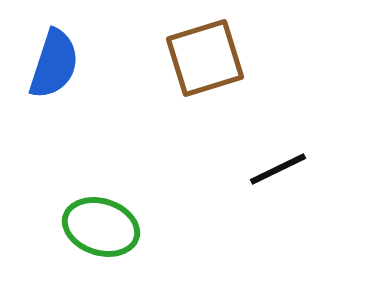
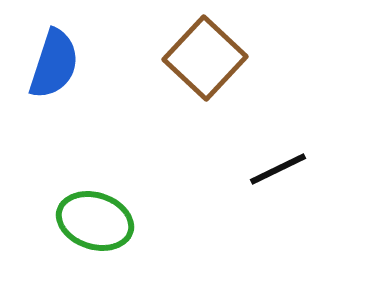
brown square: rotated 30 degrees counterclockwise
green ellipse: moved 6 px left, 6 px up
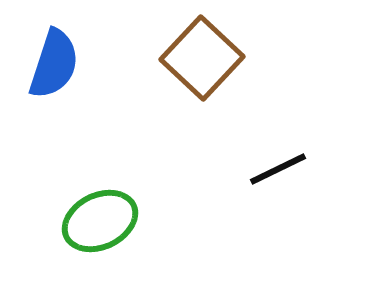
brown square: moved 3 px left
green ellipse: moved 5 px right; rotated 44 degrees counterclockwise
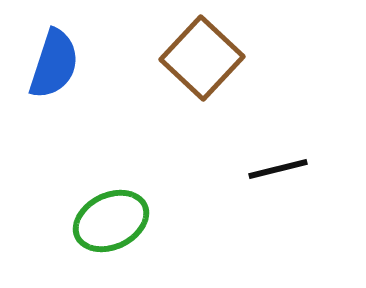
black line: rotated 12 degrees clockwise
green ellipse: moved 11 px right
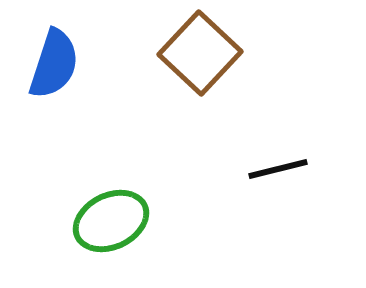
brown square: moved 2 px left, 5 px up
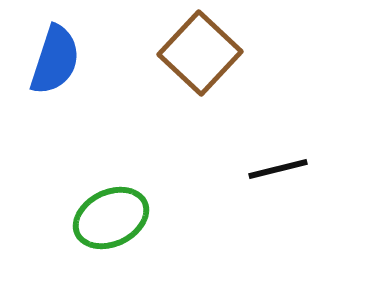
blue semicircle: moved 1 px right, 4 px up
green ellipse: moved 3 px up
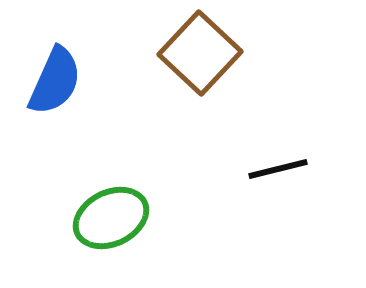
blue semicircle: moved 21 px down; rotated 6 degrees clockwise
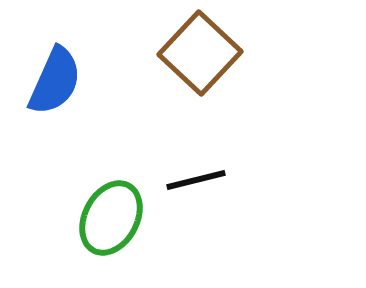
black line: moved 82 px left, 11 px down
green ellipse: rotated 36 degrees counterclockwise
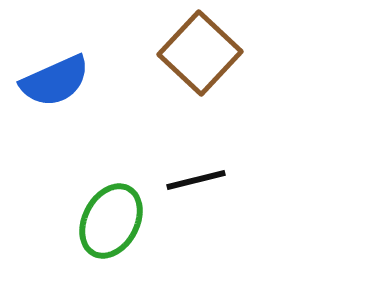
blue semicircle: rotated 42 degrees clockwise
green ellipse: moved 3 px down
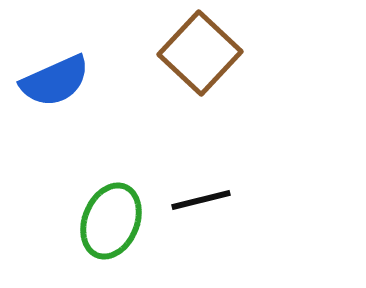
black line: moved 5 px right, 20 px down
green ellipse: rotated 6 degrees counterclockwise
